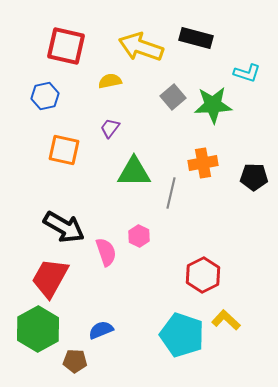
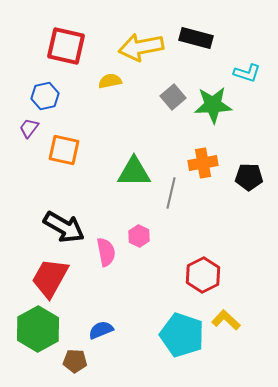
yellow arrow: rotated 30 degrees counterclockwise
purple trapezoid: moved 81 px left
black pentagon: moved 5 px left
pink semicircle: rotated 8 degrees clockwise
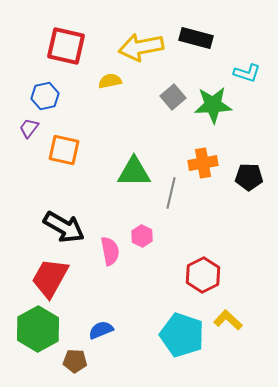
pink hexagon: moved 3 px right
pink semicircle: moved 4 px right, 1 px up
yellow L-shape: moved 2 px right
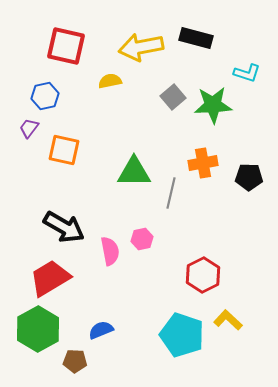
pink hexagon: moved 3 px down; rotated 20 degrees clockwise
red trapezoid: rotated 30 degrees clockwise
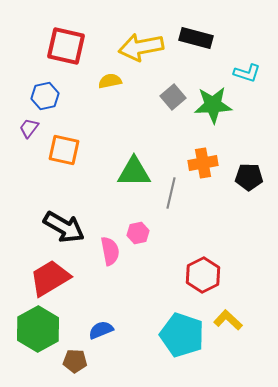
pink hexagon: moved 4 px left, 6 px up
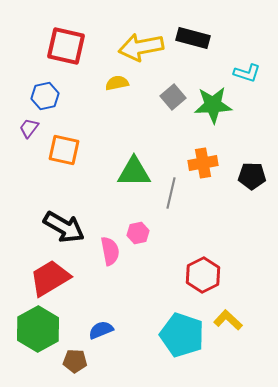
black rectangle: moved 3 px left
yellow semicircle: moved 7 px right, 2 px down
black pentagon: moved 3 px right, 1 px up
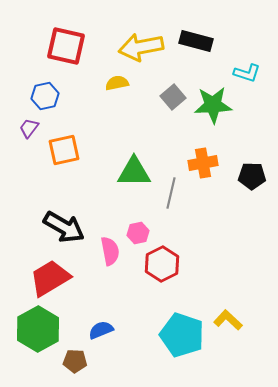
black rectangle: moved 3 px right, 3 px down
orange square: rotated 24 degrees counterclockwise
red hexagon: moved 41 px left, 11 px up
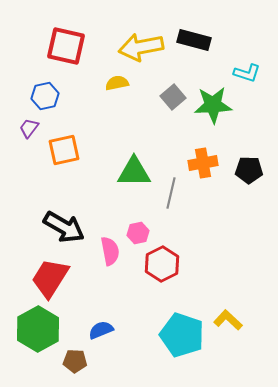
black rectangle: moved 2 px left, 1 px up
black pentagon: moved 3 px left, 6 px up
red trapezoid: rotated 27 degrees counterclockwise
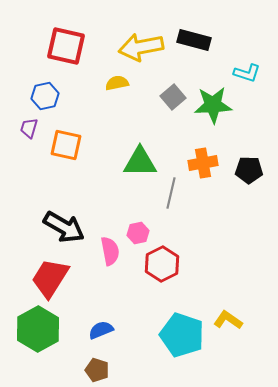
purple trapezoid: rotated 20 degrees counterclockwise
orange square: moved 2 px right, 5 px up; rotated 24 degrees clockwise
green triangle: moved 6 px right, 10 px up
yellow L-shape: rotated 8 degrees counterclockwise
brown pentagon: moved 22 px right, 9 px down; rotated 15 degrees clockwise
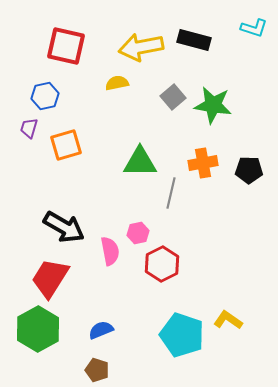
cyan L-shape: moved 7 px right, 45 px up
green star: rotated 12 degrees clockwise
orange square: rotated 28 degrees counterclockwise
